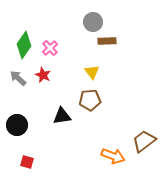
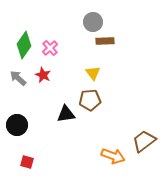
brown rectangle: moved 2 px left
yellow triangle: moved 1 px right, 1 px down
black triangle: moved 4 px right, 2 px up
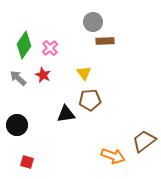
yellow triangle: moved 9 px left
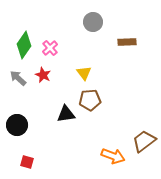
brown rectangle: moved 22 px right, 1 px down
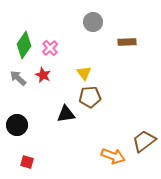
brown pentagon: moved 3 px up
